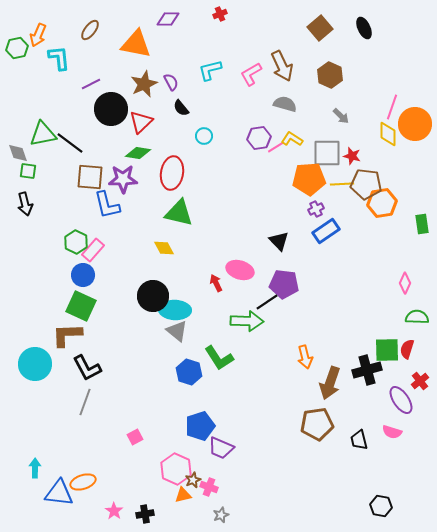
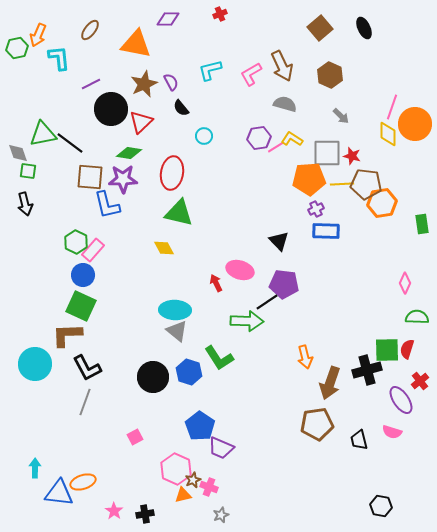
green diamond at (138, 153): moved 9 px left
blue rectangle at (326, 231): rotated 36 degrees clockwise
black circle at (153, 296): moved 81 px down
blue pentagon at (200, 426): rotated 20 degrees counterclockwise
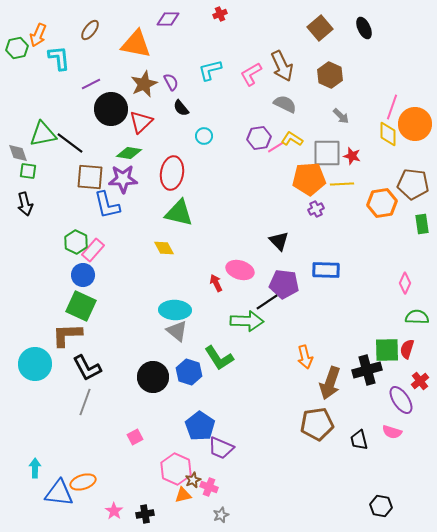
gray semicircle at (285, 104): rotated 10 degrees clockwise
brown pentagon at (366, 184): moved 47 px right
blue rectangle at (326, 231): moved 39 px down
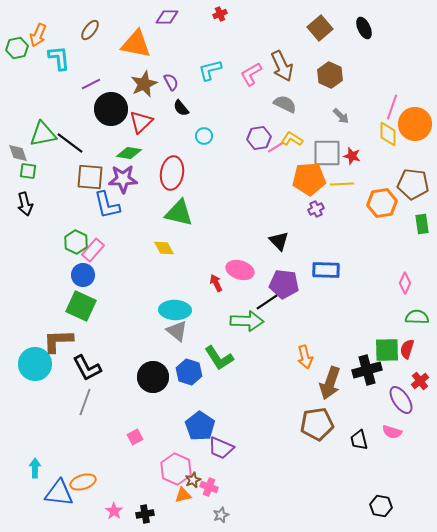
purple diamond at (168, 19): moved 1 px left, 2 px up
brown L-shape at (67, 335): moved 9 px left, 6 px down
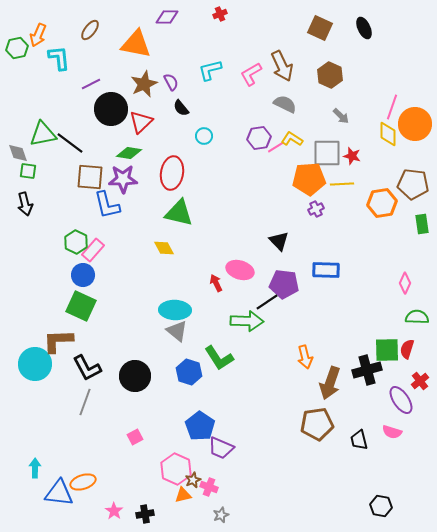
brown square at (320, 28): rotated 25 degrees counterclockwise
black circle at (153, 377): moved 18 px left, 1 px up
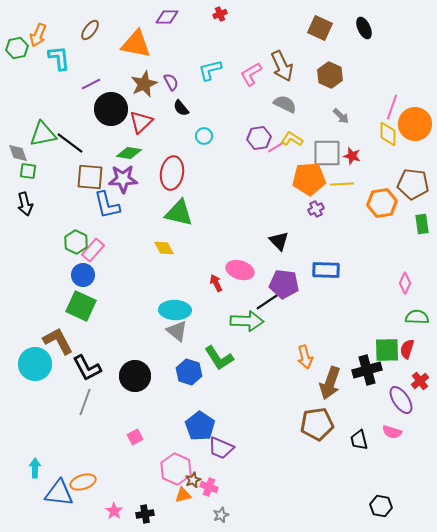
brown L-shape at (58, 341): rotated 64 degrees clockwise
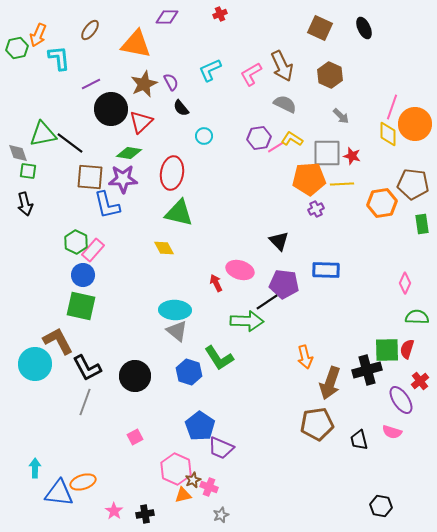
cyan L-shape at (210, 70): rotated 10 degrees counterclockwise
green square at (81, 306): rotated 12 degrees counterclockwise
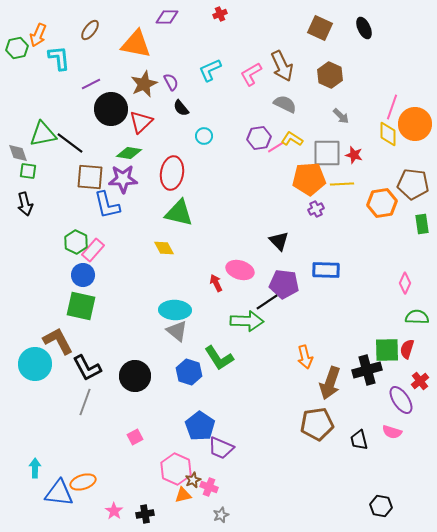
red star at (352, 156): moved 2 px right, 1 px up
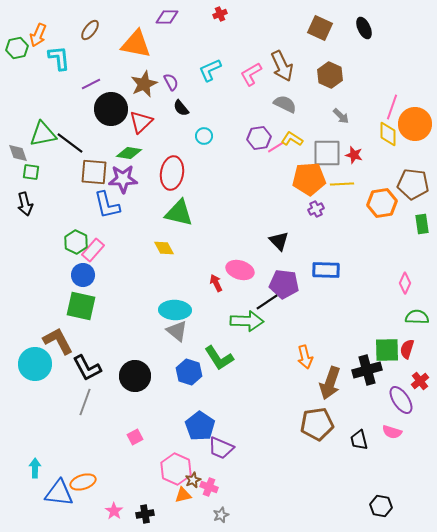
green square at (28, 171): moved 3 px right, 1 px down
brown square at (90, 177): moved 4 px right, 5 px up
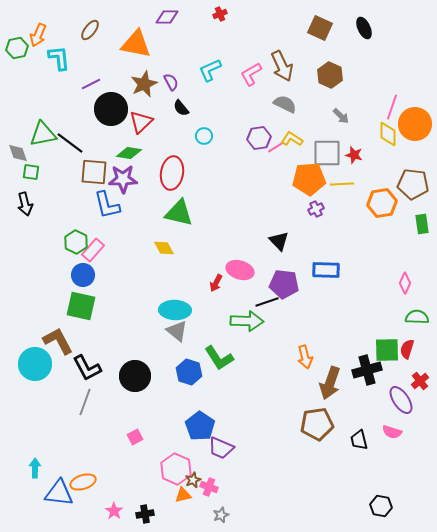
red arrow at (216, 283): rotated 126 degrees counterclockwise
black line at (267, 302): rotated 15 degrees clockwise
